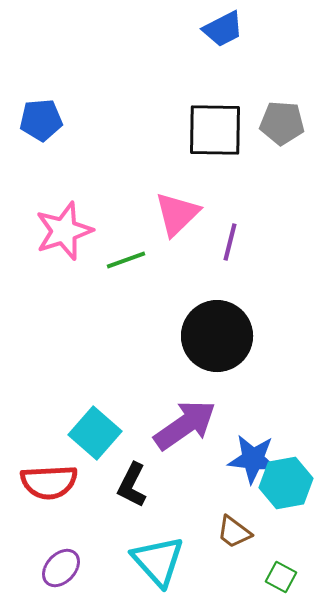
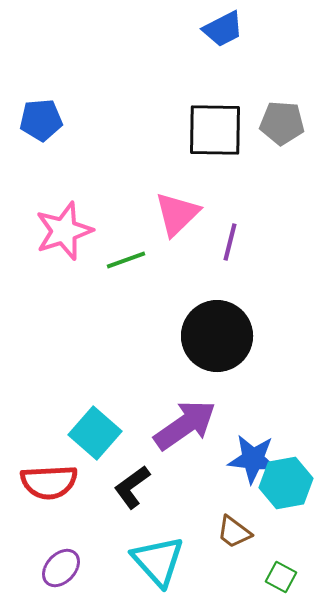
black L-shape: moved 2 px down; rotated 27 degrees clockwise
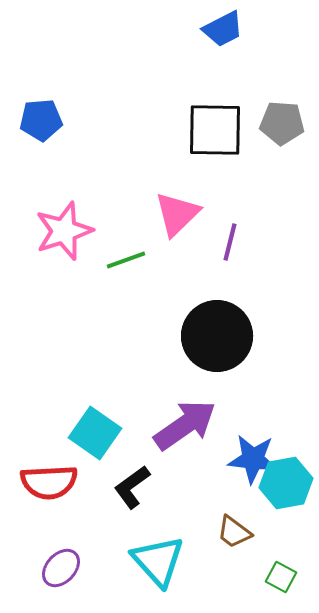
cyan square: rotated 6 degrees counterclockwise
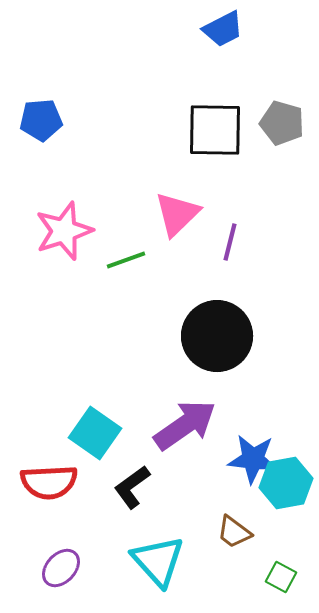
gray pentagon: rotated 12 degrees clockwise
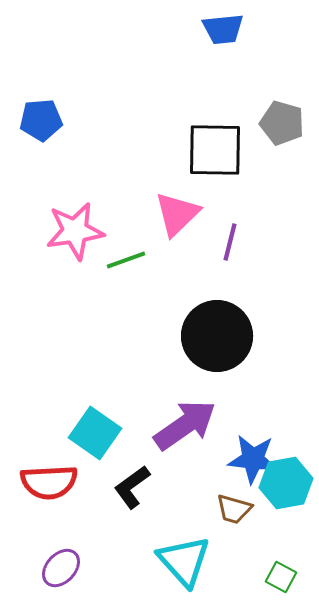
blue trapezoid: rotated 21 degrees clockwise
black square: moved 20 px down
pink star: moved 11 px right; rotated 10 degrees clockwise
brown trapezoid: moved 23 px up; rotated 21 degrees counterclockwise
cyan triangle: moved 26 px right
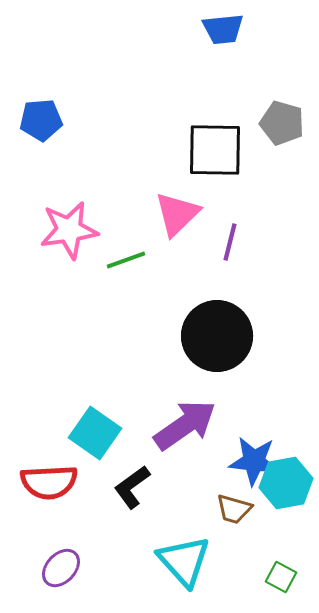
pink star: moved 6 px left, 1 px up
blue star: moved 1 px right, 2 px down
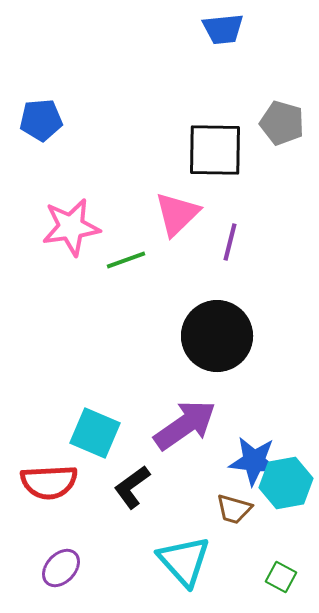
pink star: moved 2 px right, 3 px up
cyan square: rotated 12 degrees counterclockwise
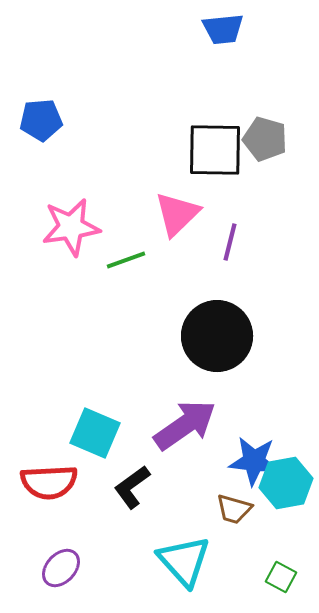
gray pentagon: moved 17 px left, 16 px down
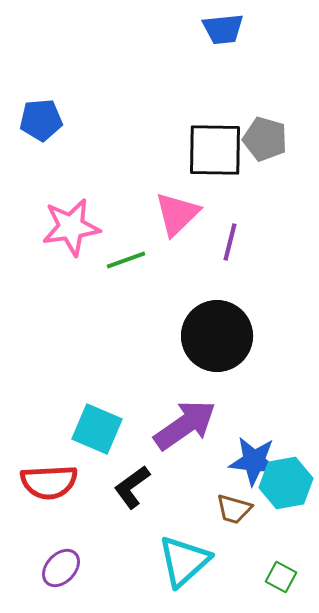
cyan square: moved 2 px right, 4 px up
cyan triangle: rotated 30 degrees clockwise
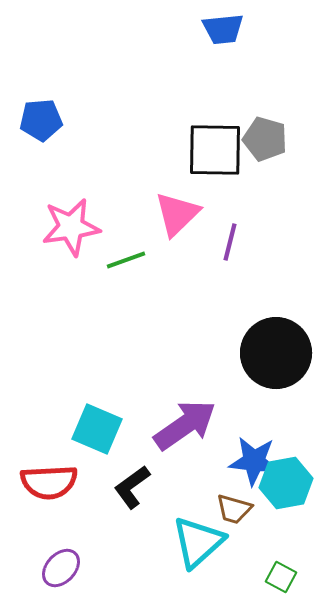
black circle: moved 59 px right, 17 px down
cyan triangle: moved 14 px right, 19 px up
